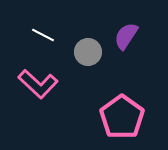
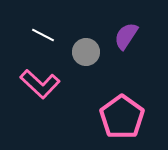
gray circle: moved 2 px left
pink L-shape: moved 2 px right
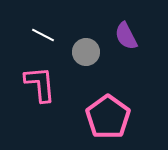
purple semicircle: rotated 60 degrees counterclockwise
pink L-shape: rotated 138 degrees counterclockwise
pink pentagon: moved 14 px left
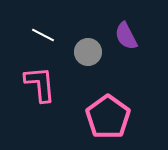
gray circle: moved 2 px right
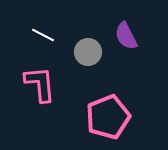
pink pentagon: rotated 15 degrees clockwise
